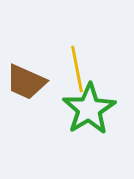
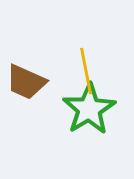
yellow line: moved 9 px right, 2 px down
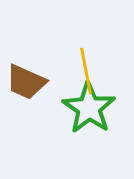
green star: moved 1 px up; rotated 6 degrees counterclockwise
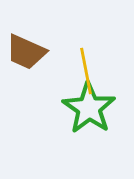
brown trapezoid: moved 30 px up
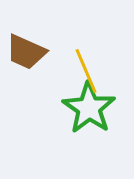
yellow line: rotated 12 degrees counterclockwise
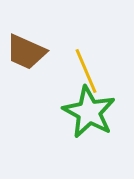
green star: moved 4 px down; rotated 6 degrees counterclockwise
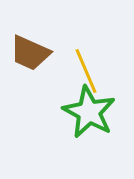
brown trapezoid: moved 4 px right, 1 px down
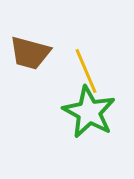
brown trapezoid: rotated 9 degrees counterclockwise
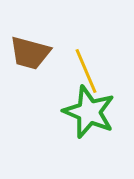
green star: rotated 6 degrees counterclockwise
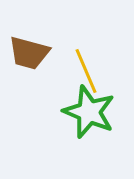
brown trapezoid: moved 1 px left
